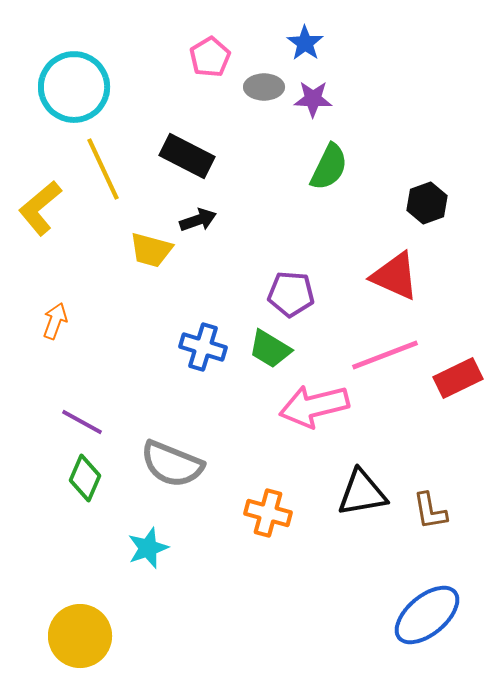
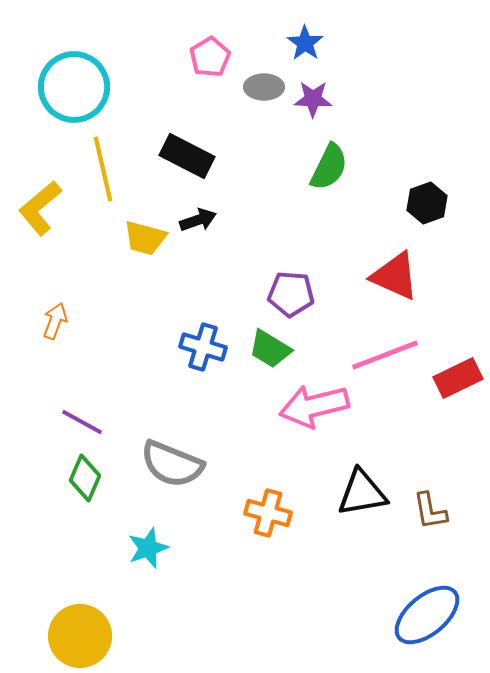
yellow line: rotated 12 degrees clockwise
yellow trapezoid: moved 6 px left, 12 px up
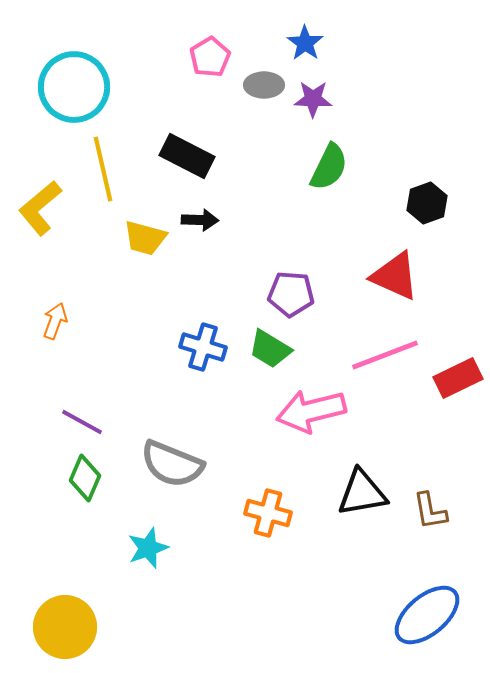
gray ellipse: moved 2 px up
black arrow: moved 2 px right; rotated 21 degrees clockwise
pink arrow: moved 3 px left, 5 px down
yellow circle: moved 15 px left, 9 px up
